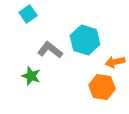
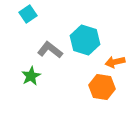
green star: rotated 24 degrees clockwise
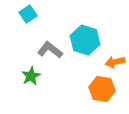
orange hexagon: moved 2 px down
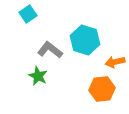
green star: moved 7 px right; rotated 18 degrees counterclockwise
orange hexagon: rotated 15 degrees counterclockwise
